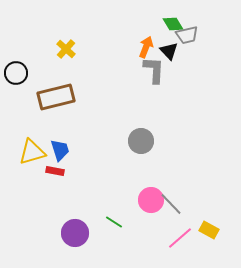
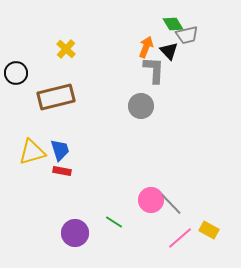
gray circle: moved 35 px up
red rectangle: moved 7 px right
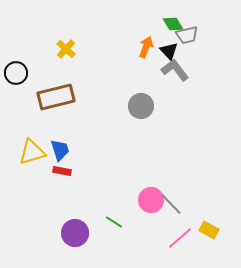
gray L-shape: moved 21 px right; rotated 40 degrees counterclockwise
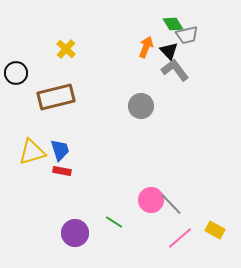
yellow rectangle: moved 6 px right
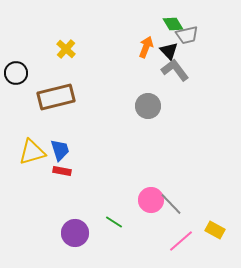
gray circle: moved 7 px right
pink line: moved 1 px right, 3 px down
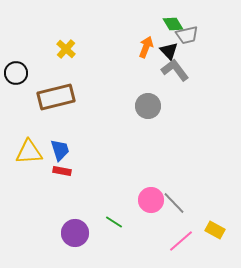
yellow triangle: moved 3 px left; rotated 12 degrees clockwise
gray line: moved 3 px right, 1 px up
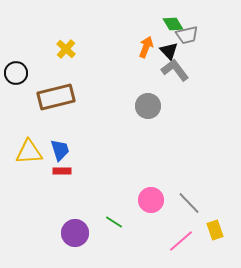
red rectangle: rotated 12 degrees counterclockwise
gray line: moved 15 px right
yellow rectangle: rotated 42 degrees clockwise
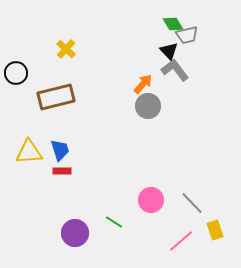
orange arrow: moved 3 px left, 37 px down; rotated 20 degrees clockwise
gray line: moved 3 px right
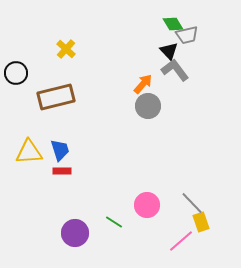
pink circle: moved 4 px left, 5 px down
yellow rectangle: moved 14 px left, 8 px up
